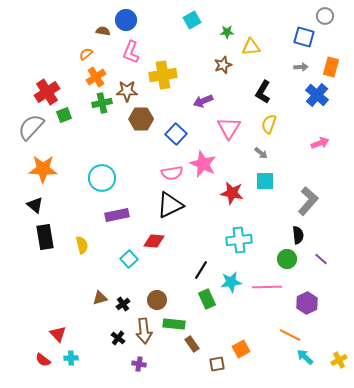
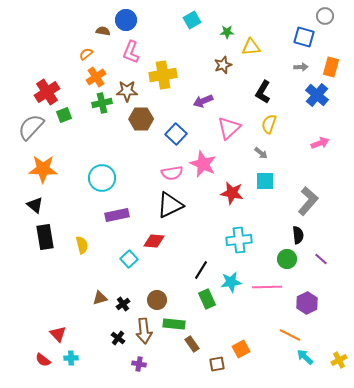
pink triangle at (229, 128): rotated 15 degrees clockwise
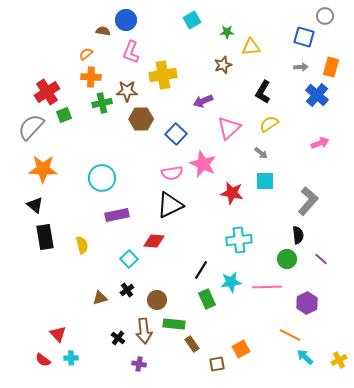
orange cross at (96, 77): moved 5 px left; rotated 36 degrees clockwise
yellow semicircle at (269, 124): rotated 36 degrees clockwise
black cross at (123, 304): moved 4 px right, 14 px up
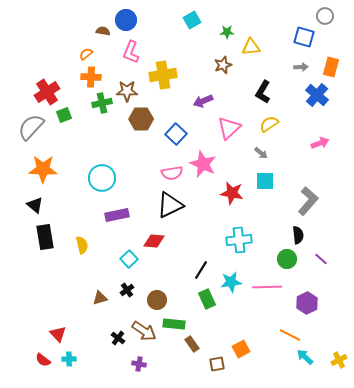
brown arrow at (144, 331): rotated 50 degrees counterclockwise
cyan cross at (71, 358): moved 2 px left, 1 px down
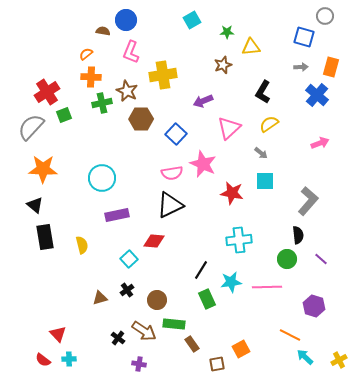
brown star at (127, 91): rotated 25 degrees clockwise
purple hexagon at (307, 303): moved 7 px right, 3 px down; rotated 15 degrees counterclockwise
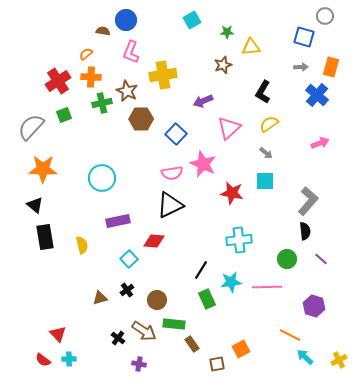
red cross at (47, 92): moved 11 px right, 11 px up
gray arrow at (261, 153): moved 5 px right
purple rectangle at (117, 215): moved 1 px right, 6 px down
black semicircle at (298, 235): moved 7 px right, 4 px up
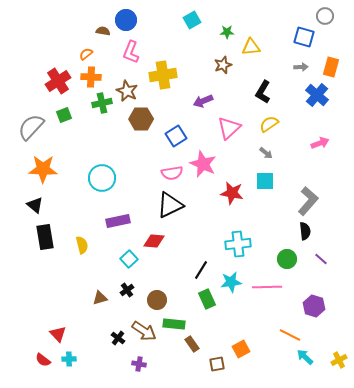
blue square at (176, 134): moved 2 px down; rotated 15 degrees clockwise
cyan cross at (239, 240): moved 1 px left, 4 px down
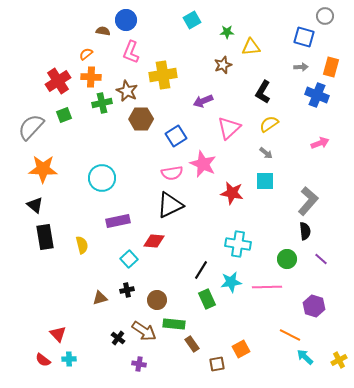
blue cross at (317, 95): rotated 20 degrees counterclockwise
cyan cross at (238, 244): rotated 15 degrees clockwise
black cross at (127, 290): rotated 24 degrees clockwise
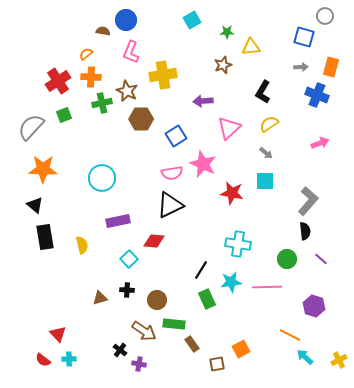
purple arrow at (203, 101): rotated 18 degrees clockwise
black cross at (127, 290): rotated 16 degrees clockwise
black cross at (118, 338): moved 2 px right, 12 px down
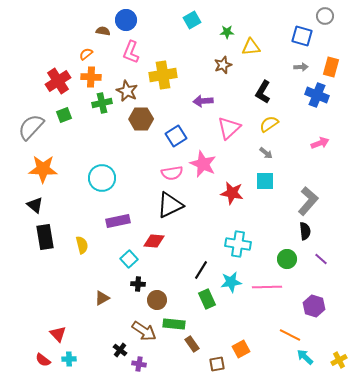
blue square at (304, 37): moved 2 px left, 1 px up
black cross at (127, 290): moved 11 px right, 6 px up
brown triangle at (100, 298): moved 2 px right; rotated 14 degrees counterclockwise
